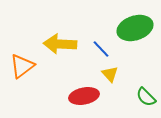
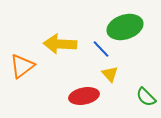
green ellipse: moved 10 px left, 1 px up
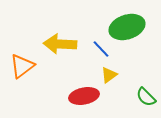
green ellipse: moved 2 px right
yellow triangle: moved 1 px left, 1 px down; rotated 36 degrees clockwise
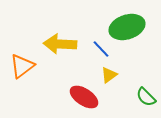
red ellipse: moved 1 px down; rotated 44 degrees clockwise
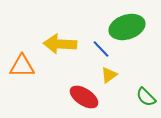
orange triangle: rotated 36 degrees clockwise
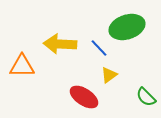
blue line: moved 2 px left, 1 px up
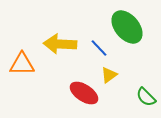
green ellipse: rotated 68 degrees clockwise
orange triangle: moved 2 px up
red ellipse: moved 4 px up
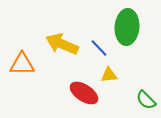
green ellipse: rotated 44 degrees clockwise
yellow arrow: moved 2 px right; rotated 20 degrees clockwise
yellow triangle: rotated 30 degrees clockwise
green semicircle: moved 3 px down
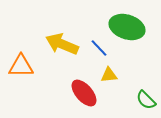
green ellipse: rotated 76 degrees counterclockwise
orange triangle: moved 1 px left, 2 px down
red ellipse: rotated 16 degrees clockwise
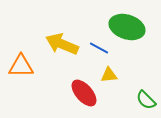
blue line: rotated 18 degrees counterclockwise
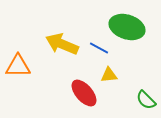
orange triangle: moved 3 px left
